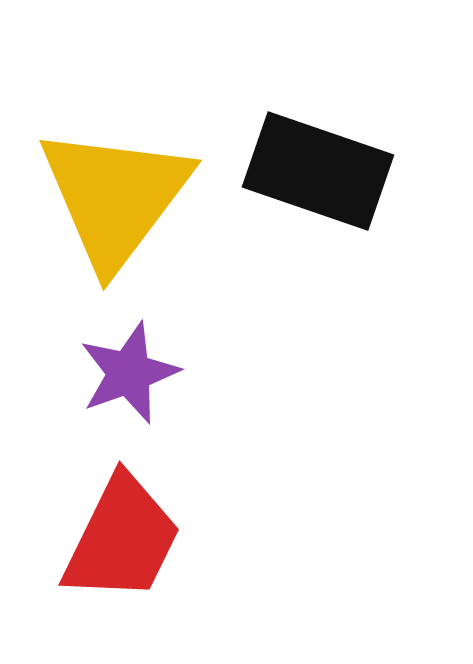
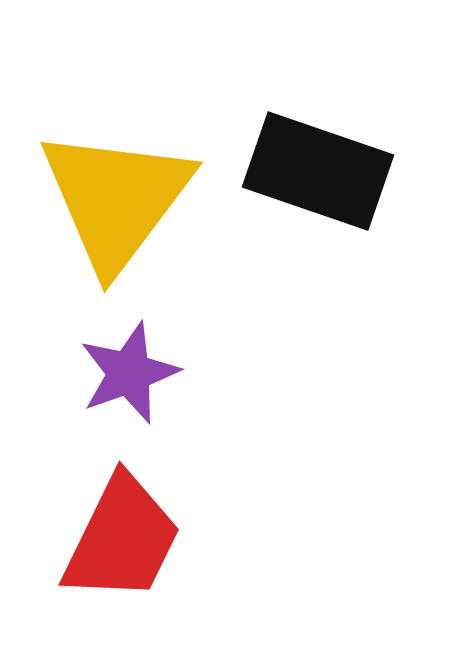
yellow triangle: moved 1 px right, 2 px down
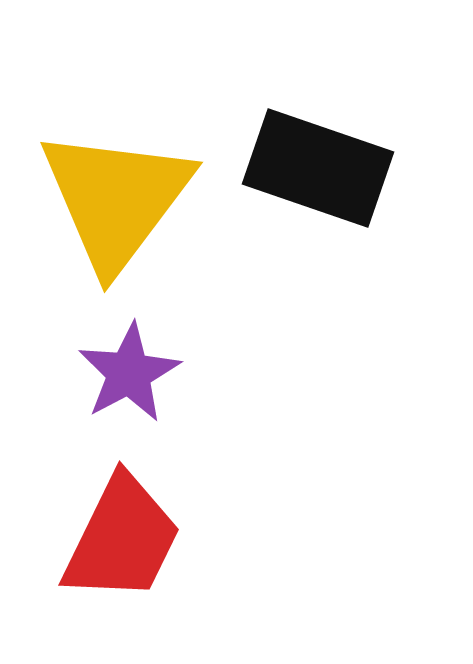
black rectangle: moved 3 px up
purple star: rotated 8 degrees counterclockwise
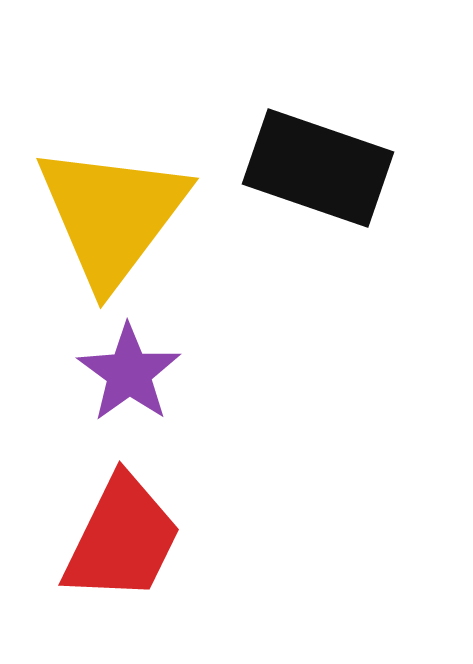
yellow triangle: moved 4 px left, 16 px down
purple star: rotated 8 degrees counterclockwise
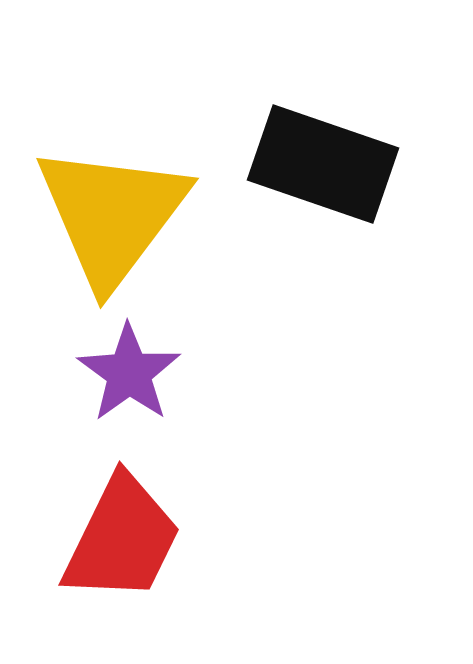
black rectangle: moved 5 px right, 4 px up
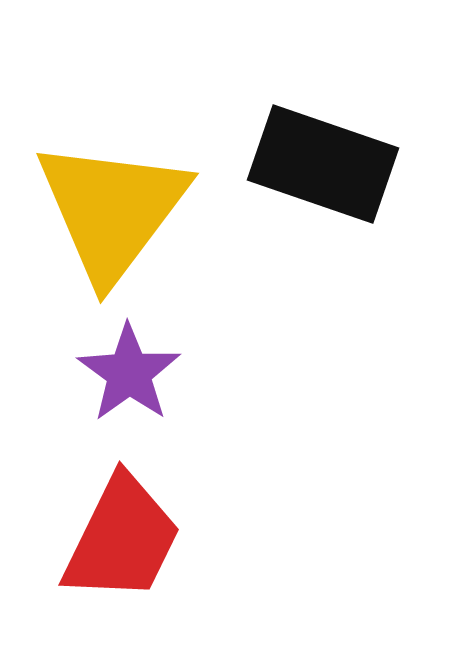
yellow triangle: moved 5 px up
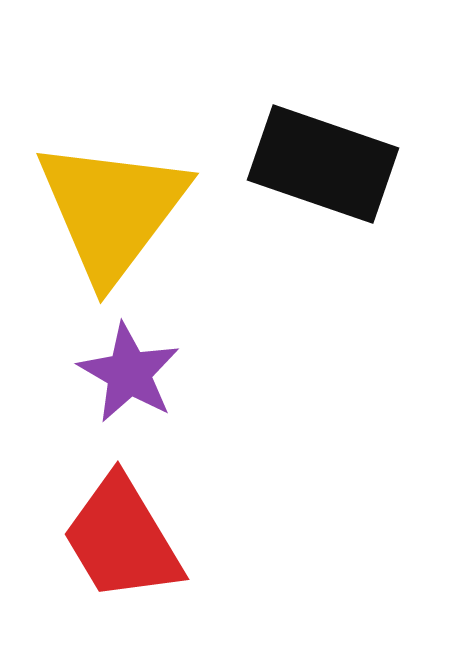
purple star: rotated 6 degrees counterclockwise
red trapezoid: rotated 123 degrees clockwise
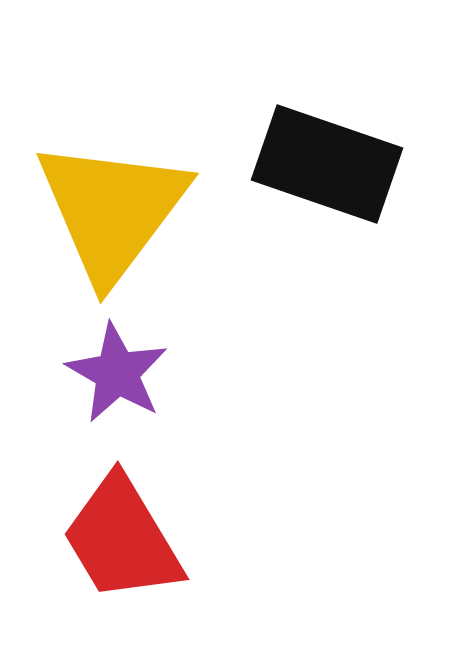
black rectangle: moved 4 px right
purple star: moved 12 px left
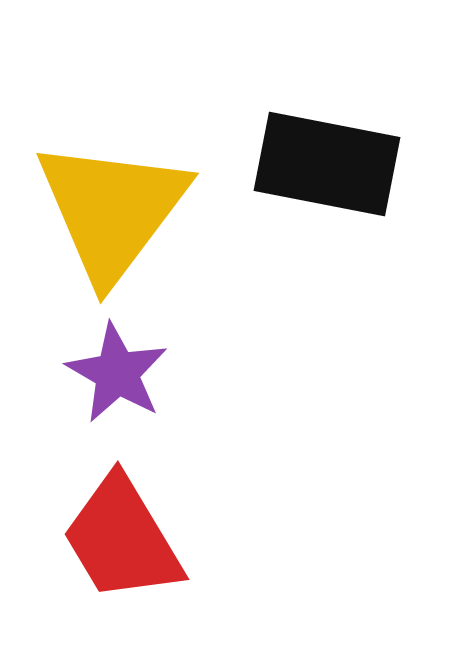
black rectangle: rotated 8 degrees counterclockwise
